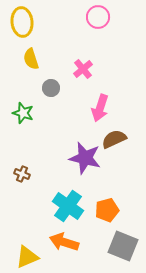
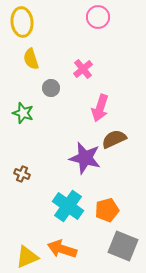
orange arrow: moved 2 px left, 7 px down
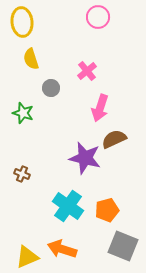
pink cross: moved 4 px right, 2 px down
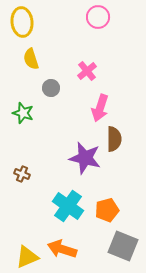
brown semicircle: rotated 115 degrees clockwise
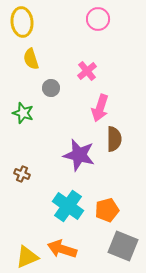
pink circle: moved 2 px down
purple star: moved 6 px left, 3 px up
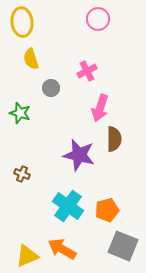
pink cross: rotated 12 degrees clockwise
green star: moved 3 px left
orange arrow: rotated 12 degrees clockwise
yellow triangle: moved 1 px up
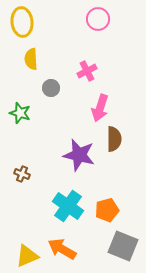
yellow semicircle: rotated 15 degrees clockwise
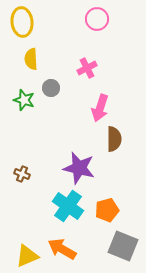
pink circle: moved 1 px left
pink cross: moved 3 px up
green star: moved 4 px right, 13 px up
purple star: moved 13 px down
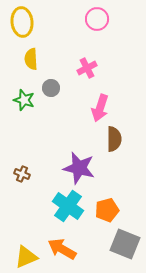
gray square: moved 2 px right, 2 px up
yellow triangle: moved 1 px left, 1 px down
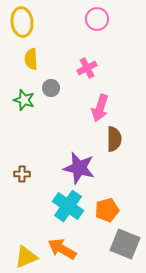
brown cross: rotated 21 degrees counterclockwise
